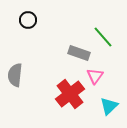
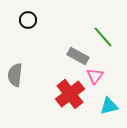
gray rectangle: moved 1 px left, 3 px down; rotated 10 degrees clockwise
cyan triangle: rotated 30 degrees clockwise
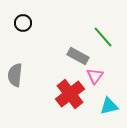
black circle: moved 5 px left, 3 px down
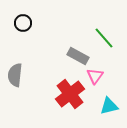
green line: moved 1 px right, 1 px down
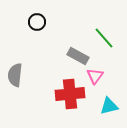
black circle: moved 14 px right, 1 px up
red cross: rotated 32 degrees clockwise
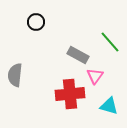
black circle: moved 1 px left
green line: moved 6 px right, 4 px down
gray rectangle: moved 1 px up
cyan triangle: rotated 30 degrees clockwise
